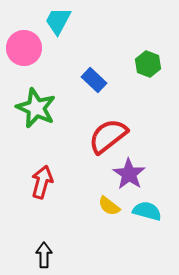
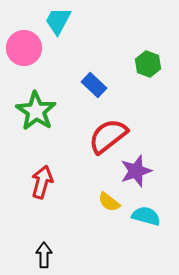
blue rectangle: moved 5 px down
green star: moved 3 px down; rotated 9 degrees clockwise
purple star: moved 7 px right, 3 px up; rotated 20 degrees clockwise
yellow semicircle: moved 4 px up
cyan semicircle: moved 1 px left, 5 px down
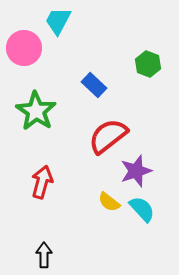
cyan semicircle: moved 4 px left, 7 px up; rotated 32 degrees clockwise
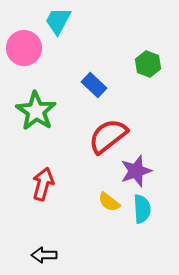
red arrow: moved 1 px right, 2 px down
cyan semicircle: rotated 40 degrees clockwise
black arrow: rotated 90 degrees counterclockwise
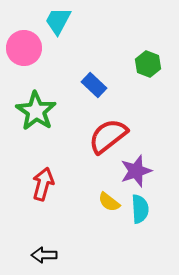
cyan semicircle: moved 2 px left
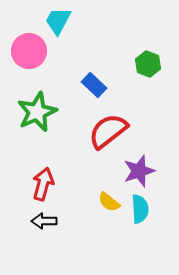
pink circle: moved 5 px right, 3 px down
green star: moved 1 px right, 1 px down; rotated 15 degrees clockwise
red semicircle: moved 5 px up
purple star: moved 3 px right
black arrow: moved 34 px up
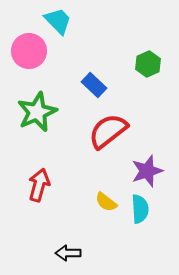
cyan trapezoid: rotated 108 degrees clockwise
green hexagon: rotated 15 degrees clockwise
purple star: moved 8 px right
red arrow: moved 4 px left, 1 px down
yellow semicircle: moved 3 px left
black arrow: moved 24 px right, 32 px down
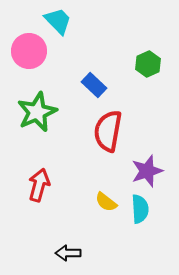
red semicircle: rotated 42 degrees counterclockwise
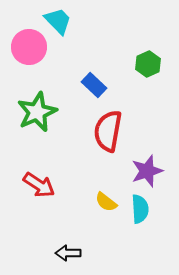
pink circle: moved 4 px up
red arrow: rotated 108 degrees clockwise
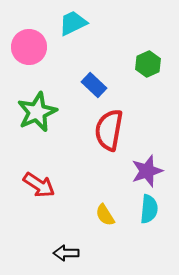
cyan trapezoid: moved 15 px right, 2 px down; rotated 72 degrees counterclockwise
red semicircle: moved 1 px right, 1 px up
yellow semicircle: moved 1 px left, 13 px down; rotated 20 degrees clockwise
cyan semicircle: moved 9 px right; rotated 8 degrees clockwise
black arrow: moved 2 px left
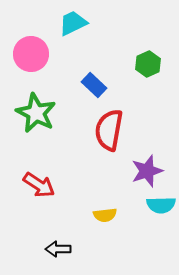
pink circle: moved 2 px right, 7 px down
green star: moved 1 px left, 1 px down; rotated 21 degrees counterclockwise
cyan semicircle: moved 12 px right, 4 px up; rotated 84 degrees clockwise
yellow semicircle: rotated 65 degrees counterclockwise
black arrow: moved 8 px left, 4 px up
